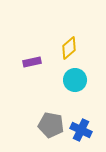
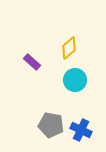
purple rectangle: rotated 54 degrees clockwise
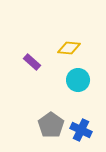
yellow diamond: rotated 45 degrees clockwise
cyan circle: moved 3 px right
gray pentagon: rotated 25 degrees clockwise
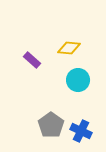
purple rectangle: moved 2 px up
blue cross: moved 1 px down
